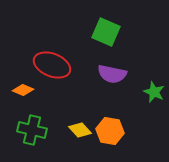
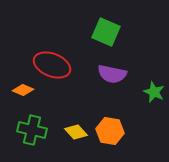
yellow diamond: moved 4 px left, 2 px down
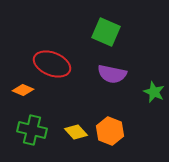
red ellipse: moved 1 px up
orange hexagon: rotated 12 degrees clockwise
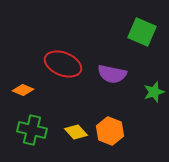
green square: moved 36 px right
red ellipse: moved 11 px right
green star: rotated 30 degrees clockwise
